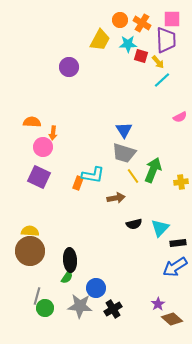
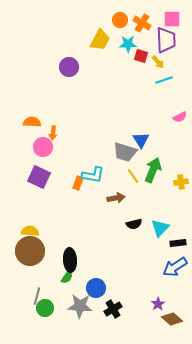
cyan line: moved 2 px right; rotated 24 degrees clockwise
blue triangle: moved 17 px right, 10 px down
gray trapezoid: moved 1 px right, 1 px up
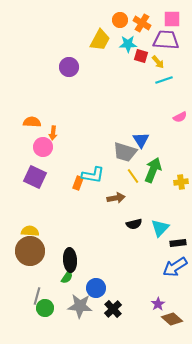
purple trapezoid: rotated 84 degrees counterclockwise
purple square: moved 4 px left
black cross: rotated 12 degrees counterclockwise
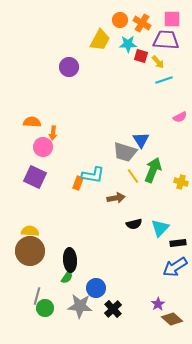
yellow cross: rotated 24 degrees clockwise
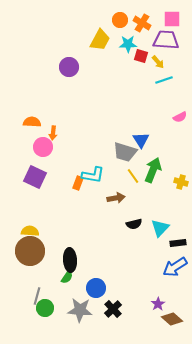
gray star: moved 4 px down
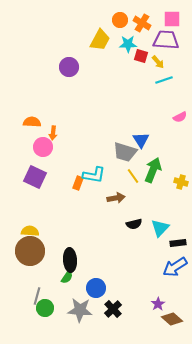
cyan L-shape: moved 1 px right
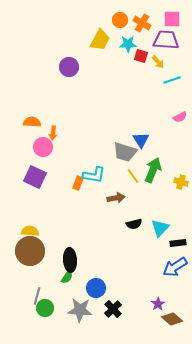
cyan line: moved 8 px right
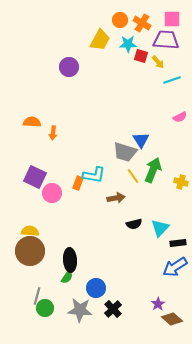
pink circle: moved 9 px right, 46 px down
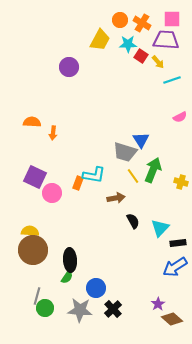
red square: rotated 16 degrees clockwise
black semicircle: moved 1 px left, 3 px up; rotated 105 degrees counterclockwise
brown circle: moved 3 px right, 1 px up
